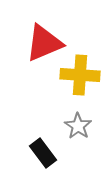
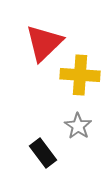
red triangle: rotated 21 degrees counterclockwise
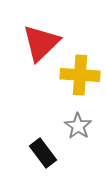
red triangle: moved 3 px left
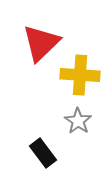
gray star: moved 5 px up
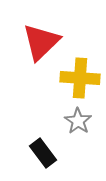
red triangle: moved 1 px up
yellow cross: moved 3 px down
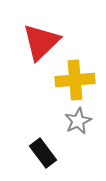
yellow cross: moved 5 px left, 2 px down; rotated 9 degrees counterclockwise
gray star: rotated 12 degrees clockwise
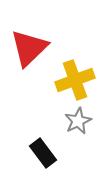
red triangle: moved 12 px left, 6 px down
yellow cross: rotated 15 degrees counterclockwise
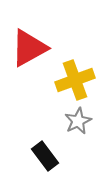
red triangle: rotated 15 degrees clockwise
black rectangle: moved 2 px right, 3 px down
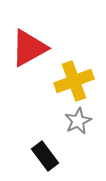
yellow cross: moved 1 px left, 1 px down
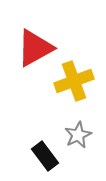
red triangle: moved 6 px right
gray star: moved 14 px down
